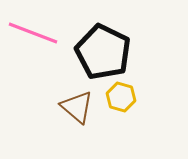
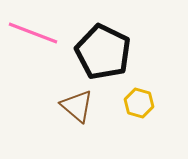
yellow hexagon: moved 18 px right, 6 px down
brown triangle: moved 1 px up
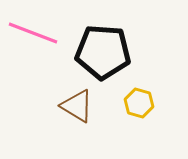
black pentagon: rotated 22 degrees counterclockwise
brown triangle: rotated 9 degrees counterclockwise
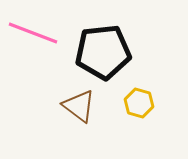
black pentagon: rotated 10 degrees counterclockwise
brown triangle: moved 2 px right; rotated 6 degrees clockwise
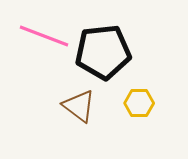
pink line: moved 11 px right, 3 px down
yellow hexagon: rotated 16 degrees counterclockwise
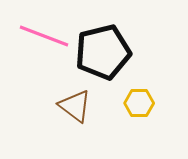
black pentagon: rotated 8 degrees counterclockwise
brown triangle: moved 4 px left
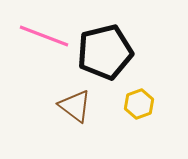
black pentagon: moved 2 px right
yellow hexagon: moved 1 px down; rotated 20 degrees counterclockwise
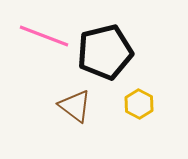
yellow hexagon: rotated 12 degrees counterclockwise
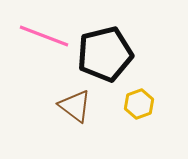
black pentagon: moved 2 px down
yellow hexagon: rotated 12 degrees clockwise
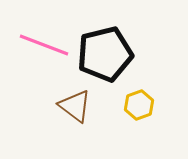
pink line: moved 9 px down
yellow hexagon: moved 1 px down
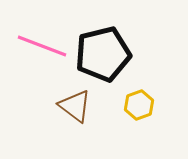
pink line: moved 2 px left, 1 px down
black pentagon: moved 2 px left
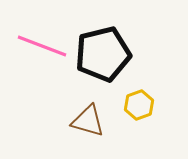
brown triangle: moved 13 px right, 15 px down; rotated 21 degrees counterclockwise
